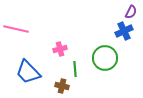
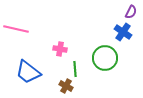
blue cross: moved 1 px left, 1 px down; rotated 30 degrees counterclockwise
pink cross: rotated 24 degrees clockwise
blue trapezoid: rotated 8 degrees counterclockwise
brown cross: moved 4 px right; rotated 16 degrees clockwise
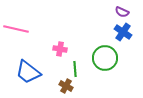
purple semicircle: moved 9 px left; rotated 88 degrees clockwise
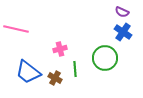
pink cross: rotated 24 degrees counterclockwise
brown cross: moved 11 px left, 8 px up
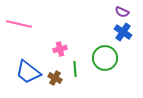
pink line: moved 3 px right, 5 px up
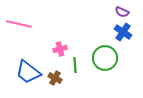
green line: moved 4 px up
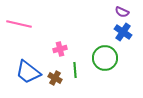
green line: moved 5 px down
